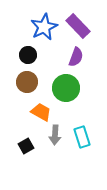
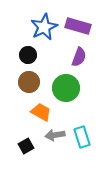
purple rectangle: rotated 30 degrees counterclockwise
purple semicircle: moved 3 px right
brown circle: moved 2 px right
gray arrow: rotated 78 degrees clockwise
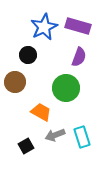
brown circle: moved 14 px left
gray arrow: rotated 12 degrees counterclockwise
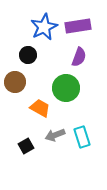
purple rectangle: rotated 25 degrees counterclockwise
orange trapezoid: moved 1 px left, 4 px up
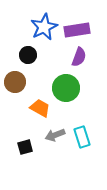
purple rectangle: moved 1 px left, 4 px down
black square: moved 1 px left, 1 px down; rotated 14 degrees clockwise
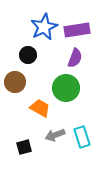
purple semicircle: moved 4 px left, 1 px down
black square: moved 1 px left
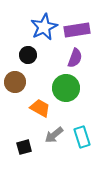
gray arrow: moved 1 px left; rotated 18 degrees counterclockwise
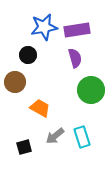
blue star: rotated 16 degrees clockwise
purple semicircle: rotated 36 degrees counterclockwise
green circle: moved 25 px right, 2 px down
gray arrow: moved 1 px right, 1 px down
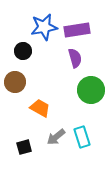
black circle: moved 5 px left, 4 px up
gray arrow: moved 1 px right, 1 px down
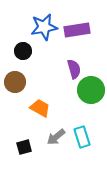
purple semicircle: moved 1 px left, 11 px down
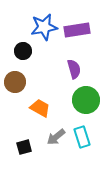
green circle: moved 5 px left, 10 px down
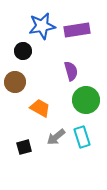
blue star: moved 2 px left, 1 px up
purple semicircle: moved 3 px left, 2 px down
